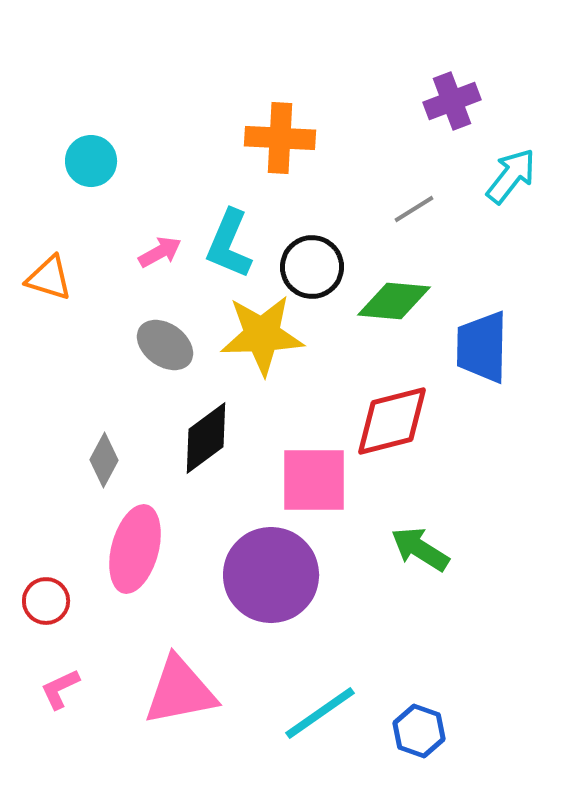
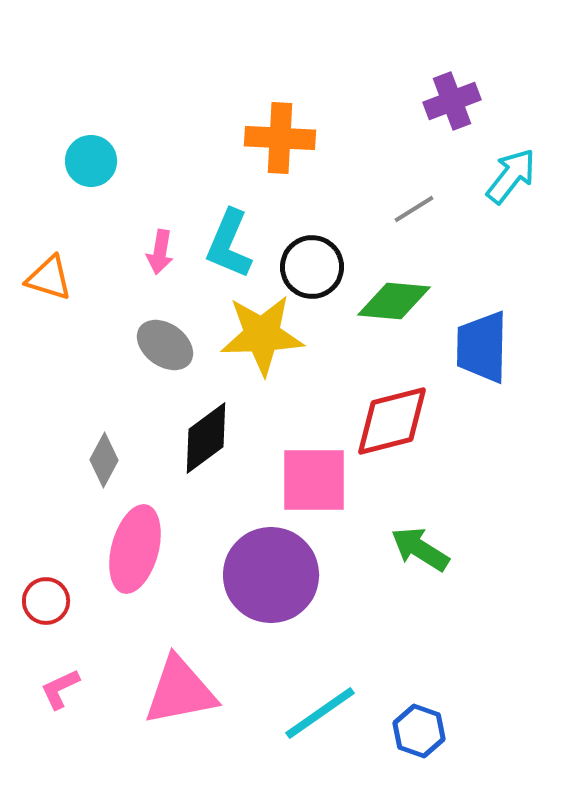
pink arrow: rotated 129 degrees clockwise
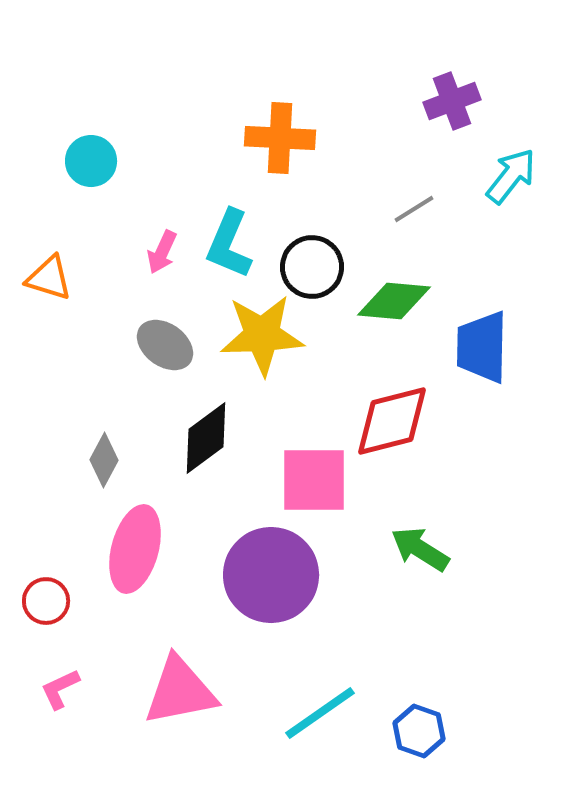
pink arrow: moved 2 px right; rotated 15 degrees clockwise
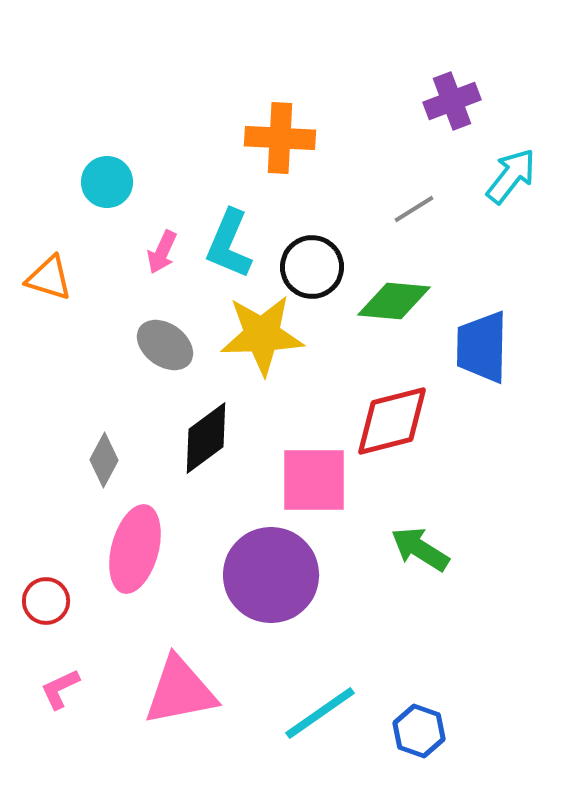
cyan circle: moved 16 px right, 21 px down
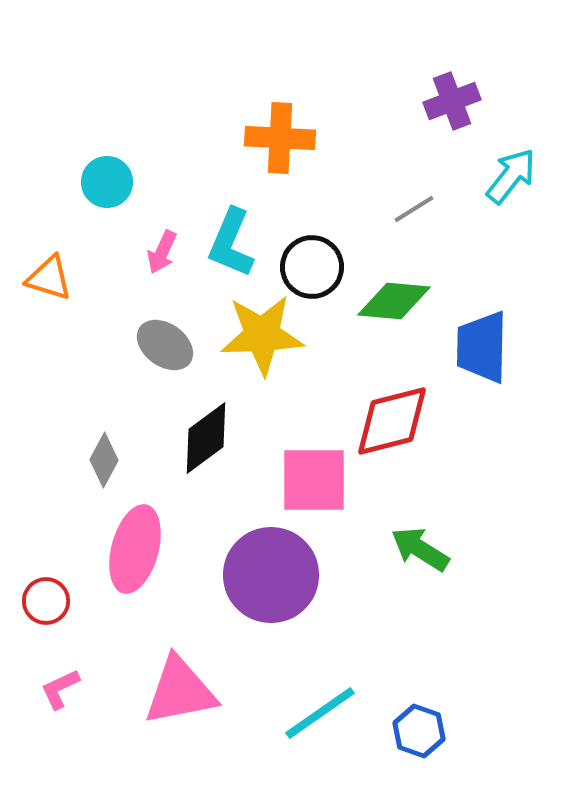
cyan L-shape: moved 2 px right, 1 px up
